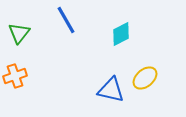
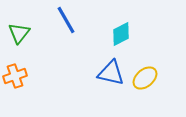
blue triangle: moved 17 px up
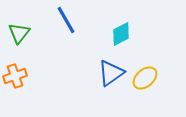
blue triangle: rotated 48 degrees counterclockwise
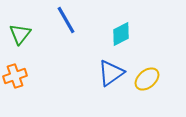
green triangle: moved 1 px right, 1 px down
yellow ellipse: moved 2 px right, 1 px down
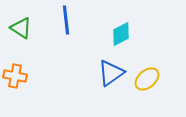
blue line: rotated 24 degrees clockwise
green triangle: moved 1 px right, 6 px up; rotated 35 degrees counterclockwise
orange cross: rotated 30 degrees clockwise
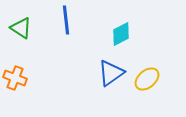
orange cross: moved 2 px down; rotated 10 degrees clockwise
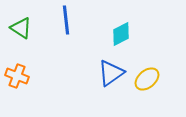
orange cross: moved 2 px right, 2 px up
